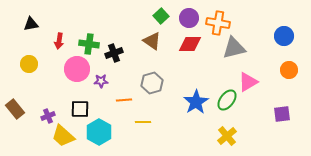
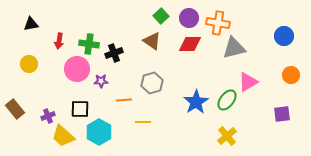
orange circle: moved 2 px right, 5 px down
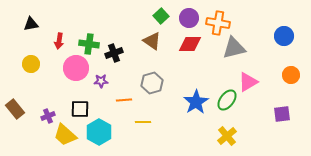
yellow circle: moved 2 px right
pink circle: moved 1 px left, 1 px up
yellow trapezoid: moved 2 px right, 1 px up
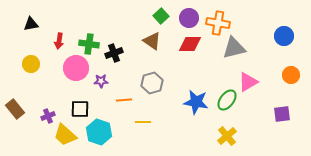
blue star: rotated 30 degrees counterclockwise
cyan hexagon: rotated 10 degrees counterclockwise
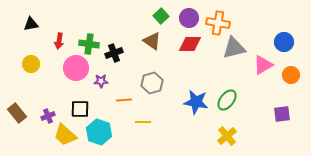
blue circle: moved 6 px down
pink triangle: moved 15 px right, 17 px up
brown rectangle: moved 2 px right, 4 px down
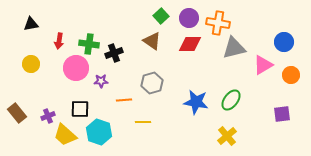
green ellipse: moved 4 px right
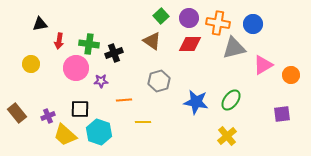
black triangle: moved 9 px right
blue circle: moved 31 px left, 18 px up
gray hexagon: moved 7 px right, 2 px up
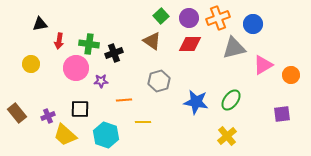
orange cross: moved 5 px up; rotated 30 degrees counterclockwise
cyan hexagon: moved 7 px right, 3 px down
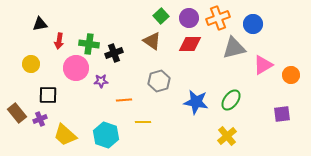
black square: moved 32 px left, 14 px up
purple cross: moved 8 px left, 3 px down
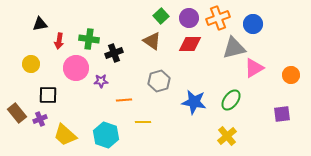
green cross: moved 5 px up
pink triangle: moved 9 px left, 3 px down
blue star: moved 2 px left
